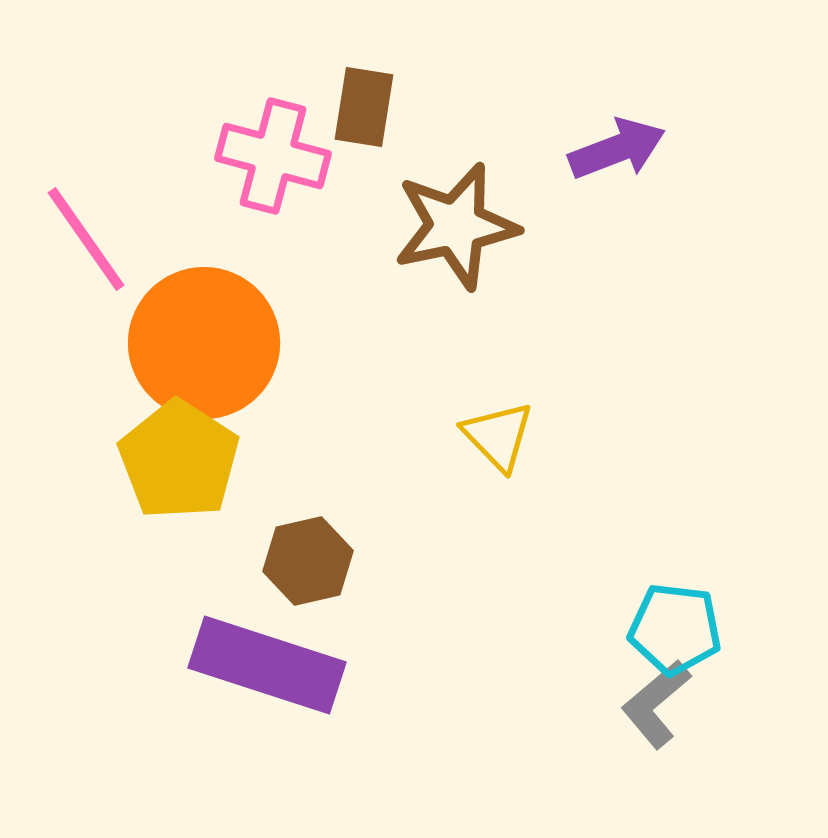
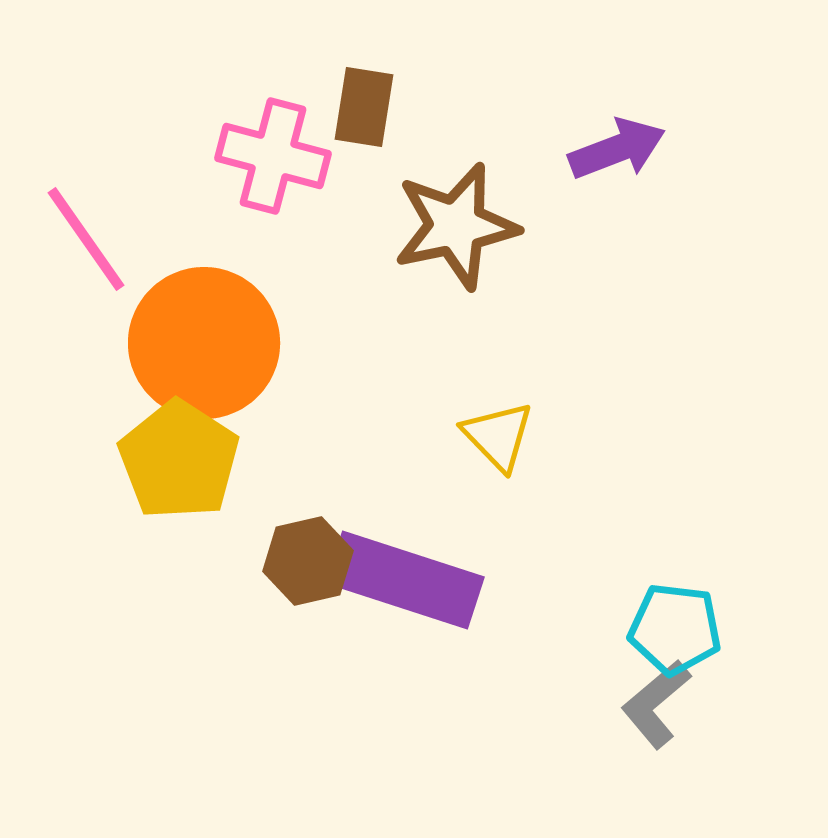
purple rectangle: moved 138 px right, 85 px up
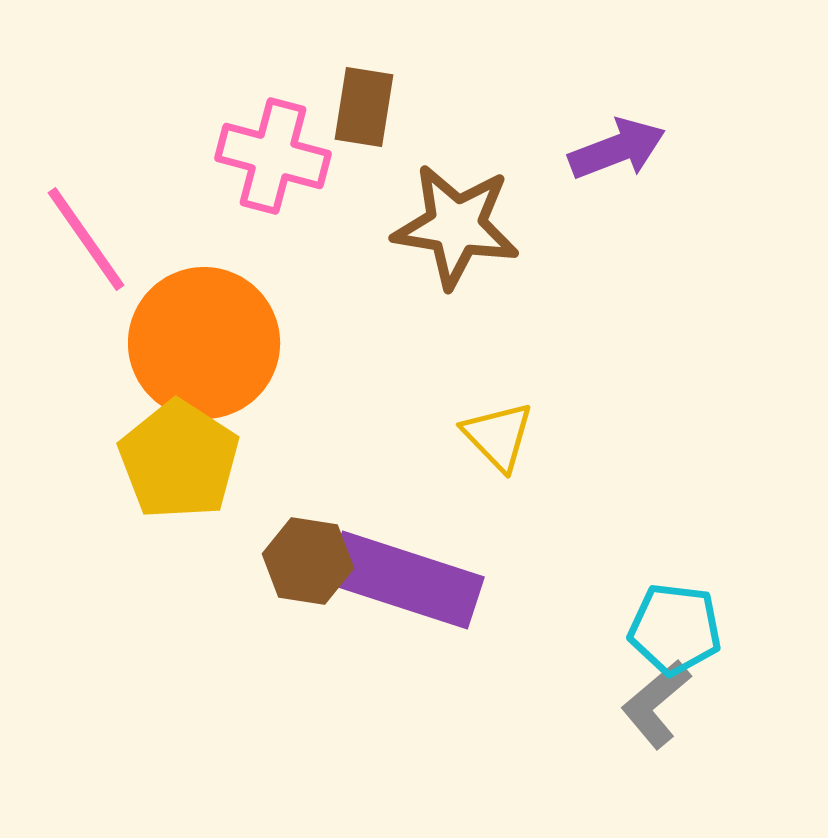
brown star: rotated 21 degrees clockwise
brown hexagon: rotated 22 degrees clockwise
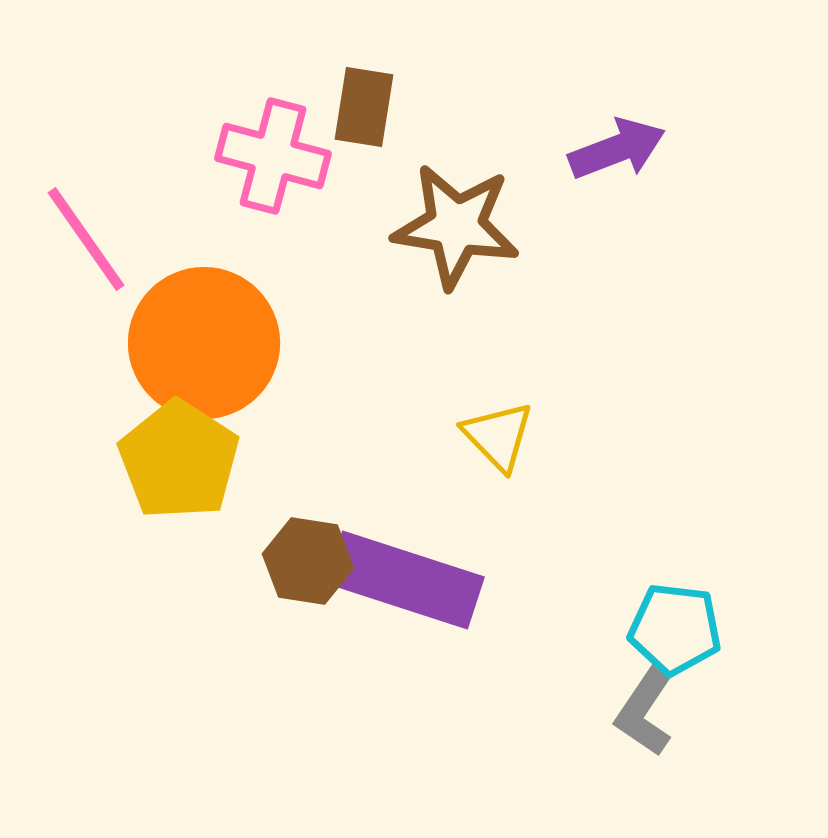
gray L-shape: moved 11 px left, 7 px down; rotated 16 degrees counterclockwise
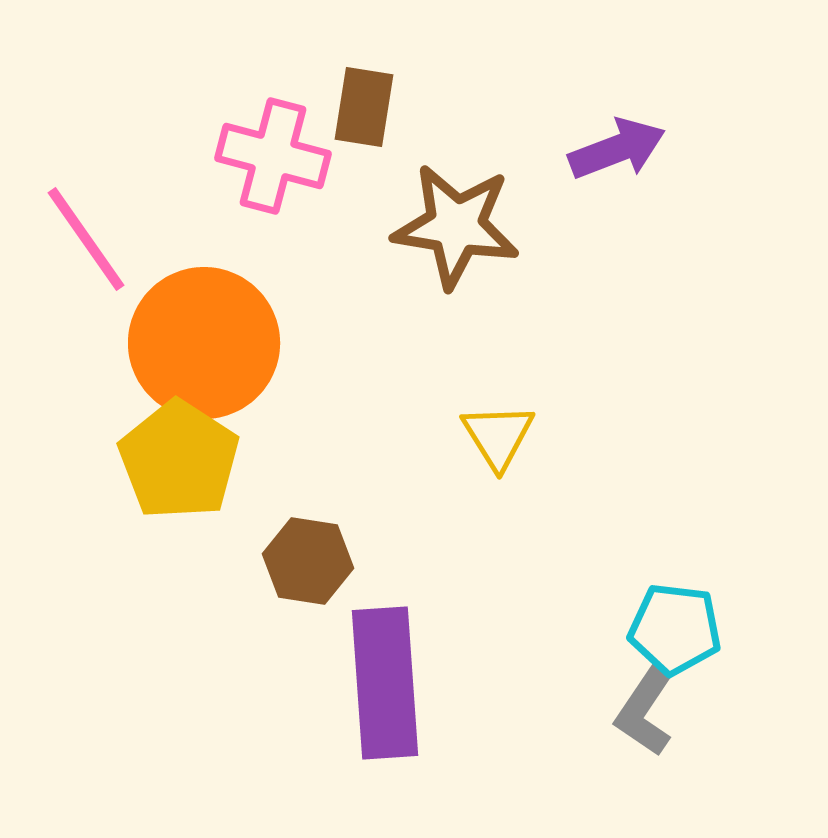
yellow triangle: rotated 12 degrees clockwise
purple rectangle: moved 20 px left, 103 px down; rotated 68 degrees clockwise
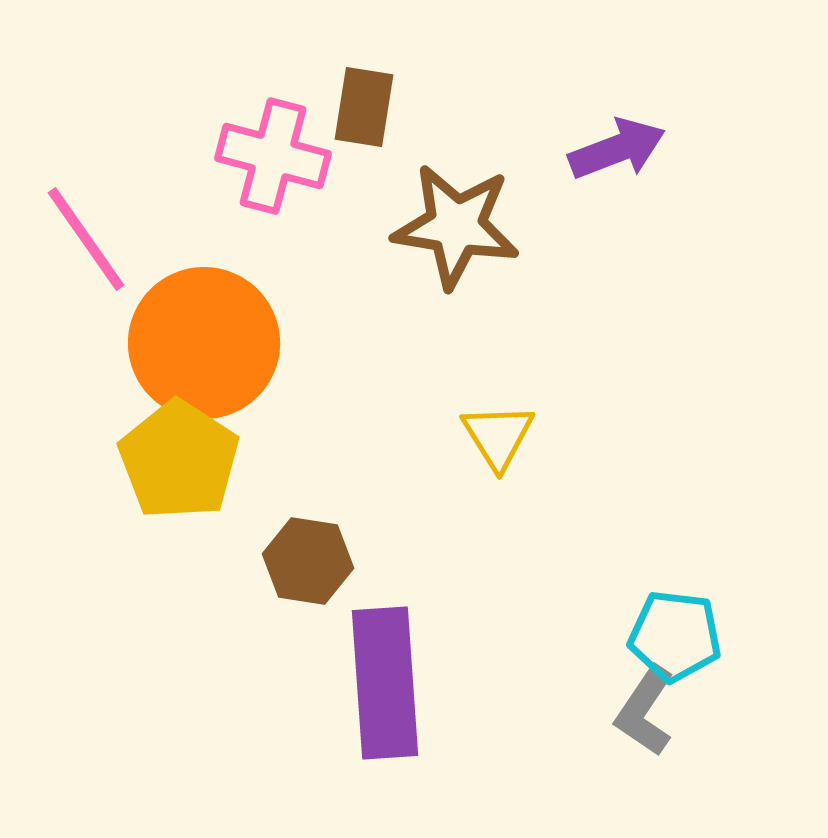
cyan pentagon: moved 7 px down
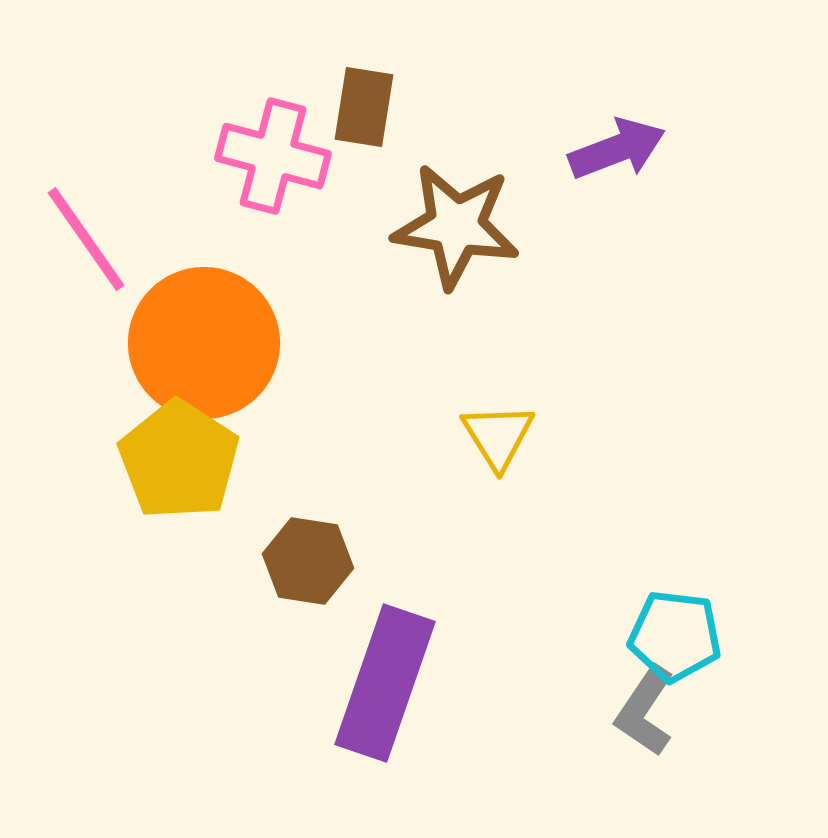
purple rectangle: rotated 23 degrees clockwise
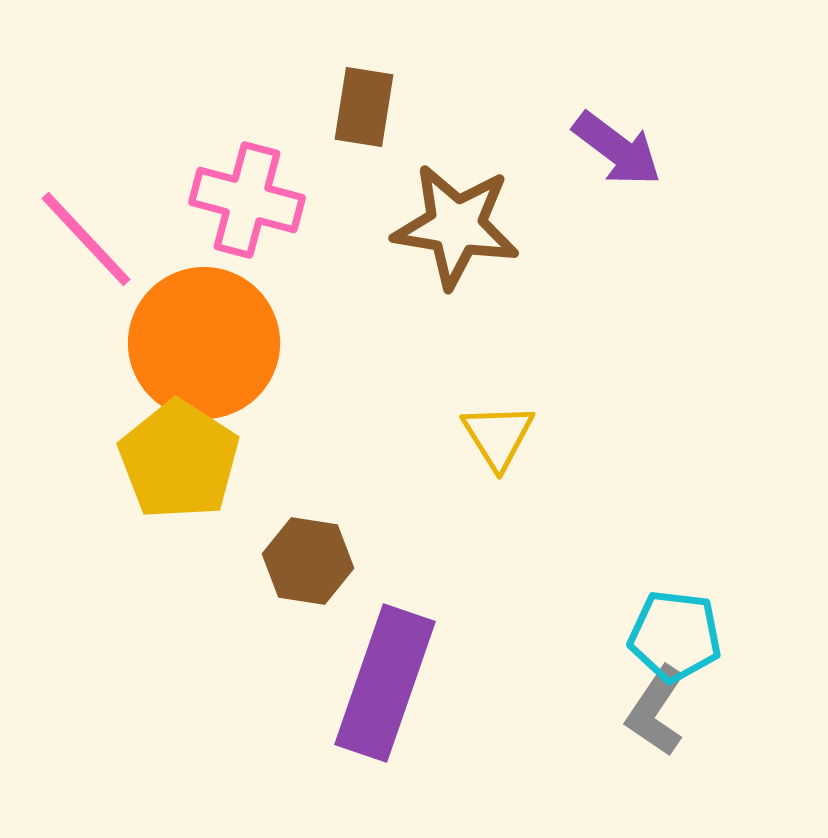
purple arrow: rotated 58 degrees clockwise
pink cross: moved 26 px left, 44 px down
pink line: rotated 8 degrees counterclockwise
gray L-shape: moved 11 px right
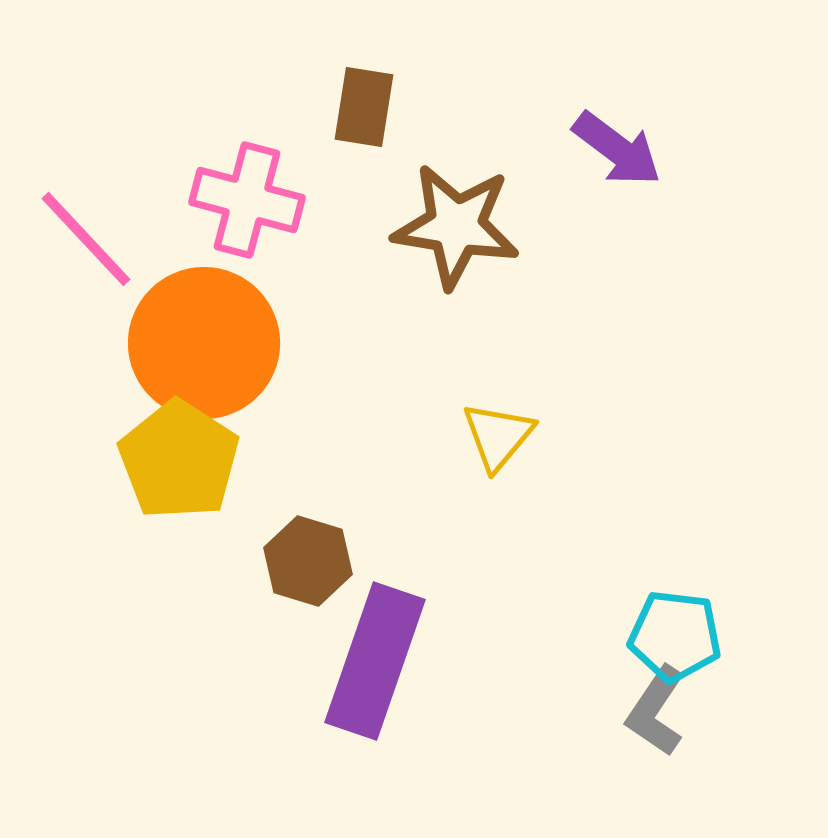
yellow triangle: rotated 12 degrees clockwise
brown hexagon: rotated 8 degrees clockwise
purple rectangle: moved 10 px left, 22 px up
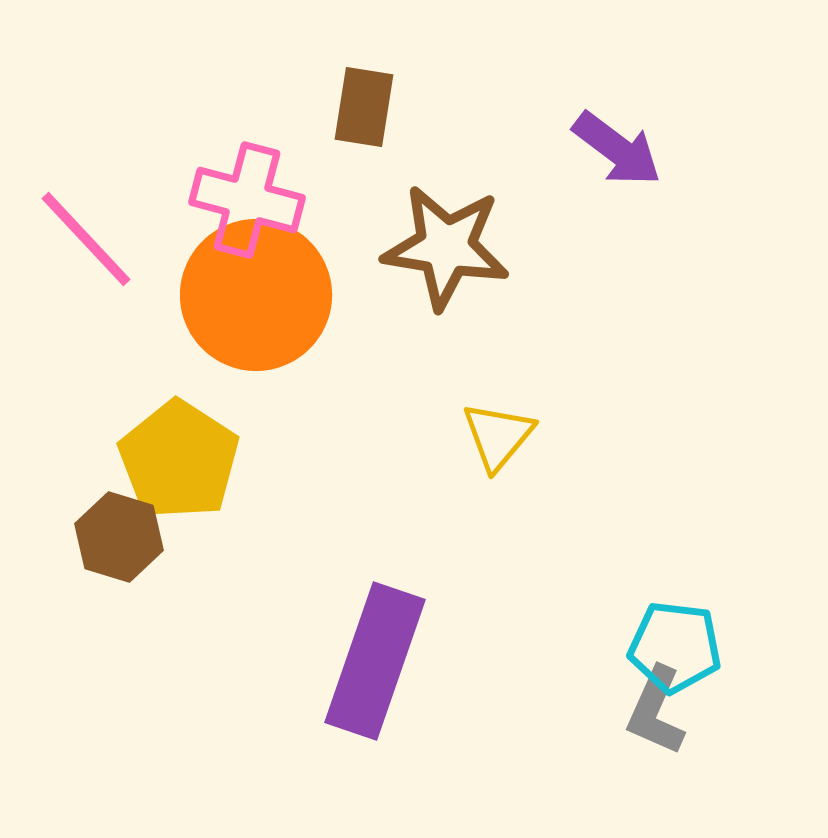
brown star: moved 10 px left, 21 px down
orange circle: moved 52 px right, 48 px up
brown hexagon: moved 189 px left, 24 px up
cyan pentagon: moved 11 px down
gray L-shape: rotated 10 degrees counterclockwise
